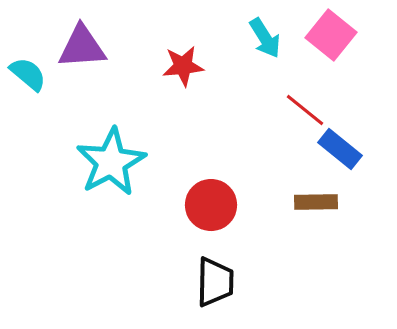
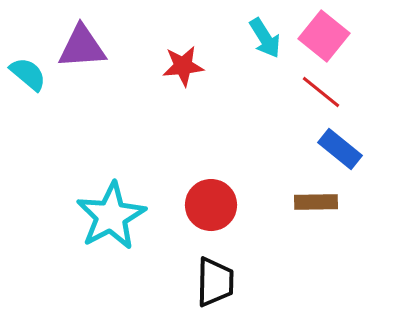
pink square: moved 7 px left, 1 px down
red line: moved 16 px right, 18 px up
cyan star: moved 54 px down
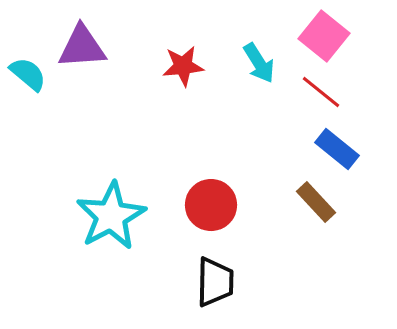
cyan arrow: moved 6 px left, 25 px down
blue rectangle: moved 3 px left
brown rectangle: rotated 48 degrees clockwise
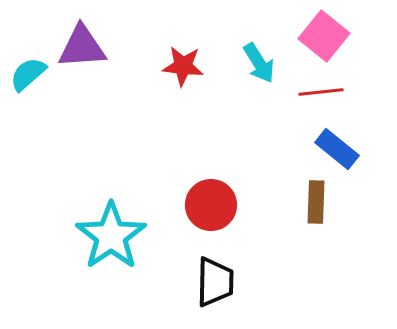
red star: rotated 12 degrees clockwise
cyan semicircle: rotated 81 degrees counterclockwise
red line: rotated 45 degrees counterclockwise
brown rectangle: rotated 45 degrees clockwise
cyan star: moved 20 px down; rotated 6 degrees counterclockwise
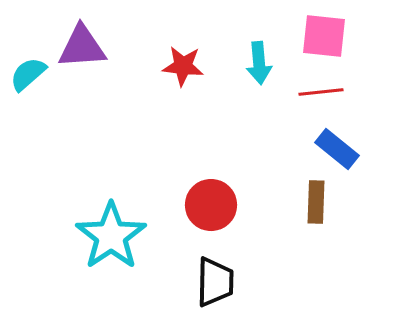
pink square: rotated 33 degrees counterclockwise
cyan arrow: rotated 27 degrees clockwise
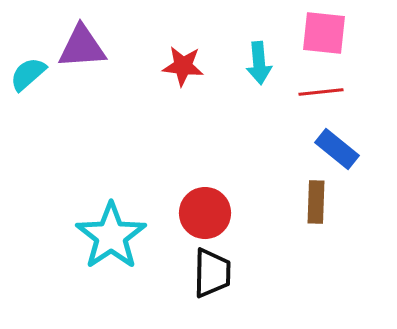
pink square: moved 3 px up
red circle: moved 6 px left, 8 px down
black trapezoid: moved 3 px left, 9 px up
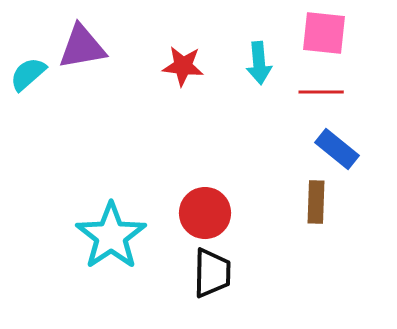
purple triangle: rotated 6 degrees counterclockwise
red line: rotated 6 degrees clockwise
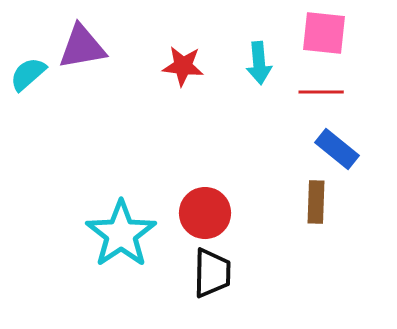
cyan star: moved 10 px right, 2 px up
